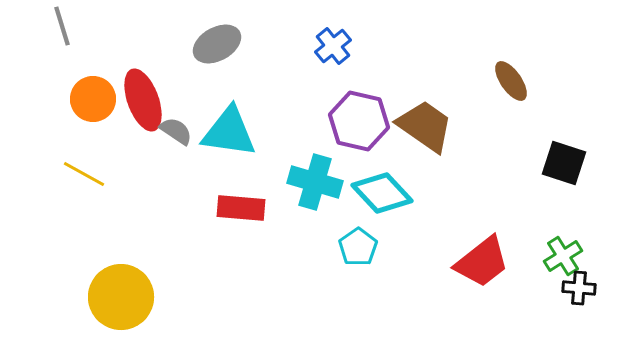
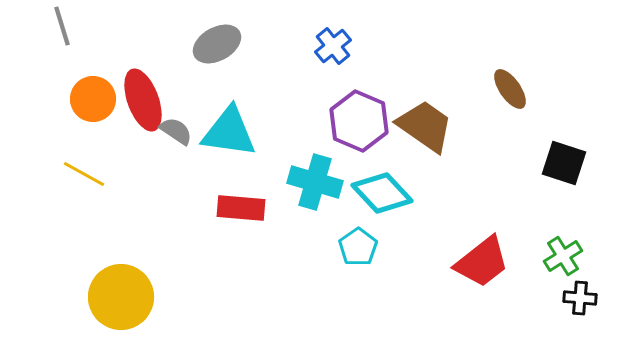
brown ellipse: moved 1 px left, 8 px down
purple hexagon: rotated 10 degrees clockwise
black cross: moved 1 px right, 10 px down
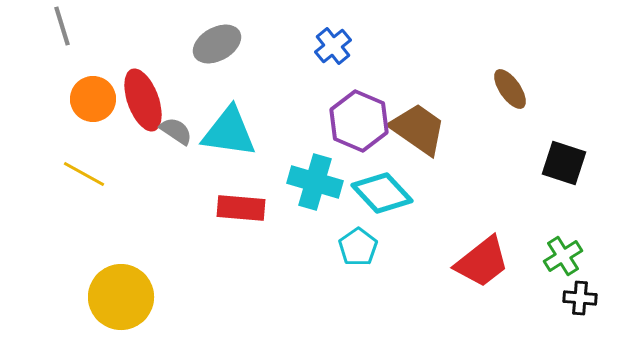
brown trapezoid: moved 7 px left, 3 px down
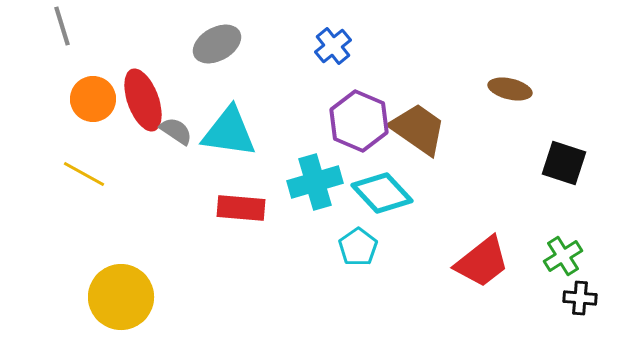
brown ellipse: rotated 42 degrees counterclockwise
cyan cross: rotated 32 degrees counterclockwise
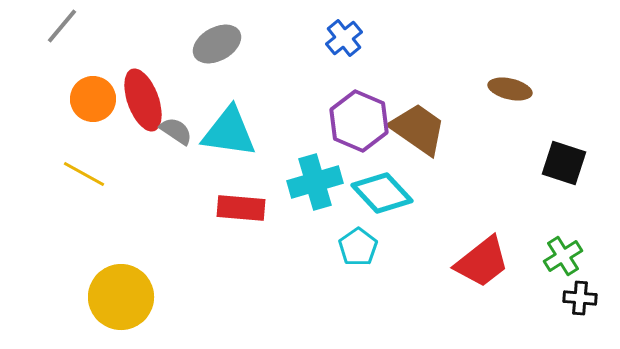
gray line: rotated 57 degrees clockwise
blue cross: moved 11 px right, 8 px up
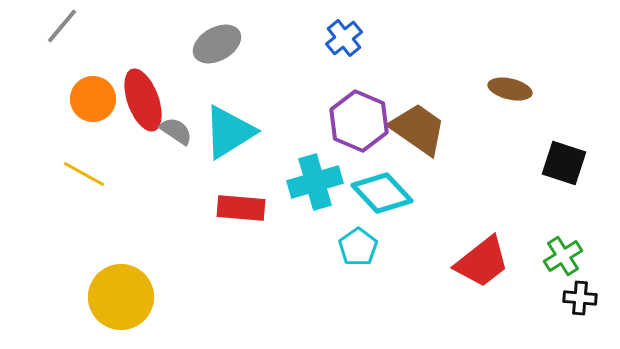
cyan triangle: rotated 40 degrees counterclockwise
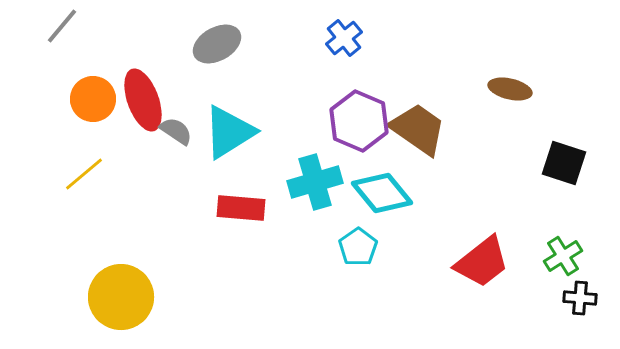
yellow line: rotated 69 degrees counterclockwise
cyan diamond: rotated 4 degrees clockwise
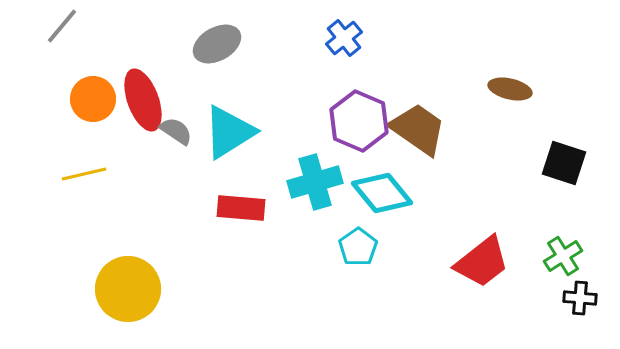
yellow line: rotated 27 degrees clockwise
yellow circle: moved 7 px right, 8 px up
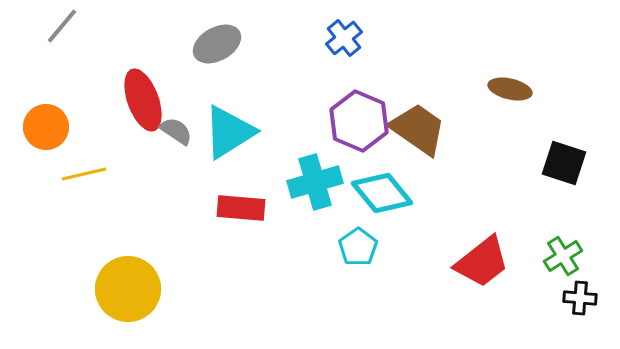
orange circle: moved 47 px left, 28 px down
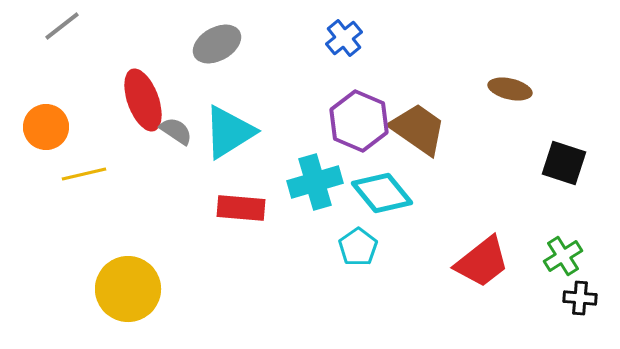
gray line: rotated 12 degrees clockwise
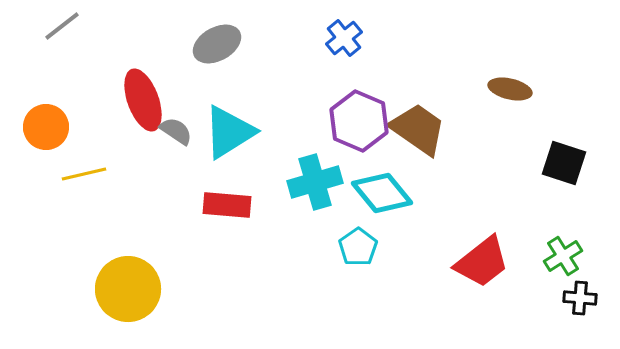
red rectangle: moved 14 px left, 3 px up
